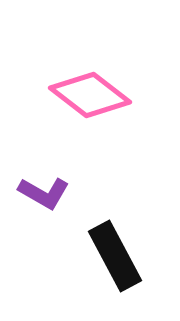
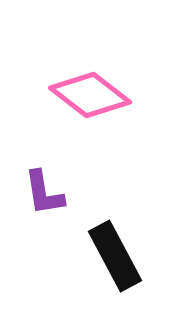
purple L-shape: rotated 51 degrees clockwise
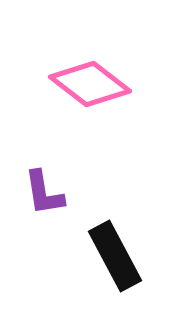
pink diamond: moved 11 px up
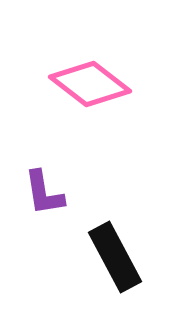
black rectangle: moved 1 px down
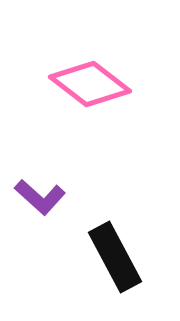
purple L-shape: moved 4 px left, 4 px down; rotated 39 degrees counterclockwise
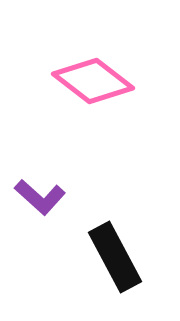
pink diamond: moved 3 px right, 3 px up
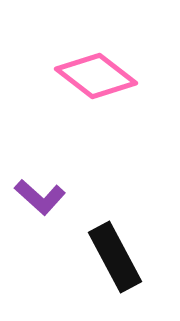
pink diamond: moved 3 px right, 5 px up
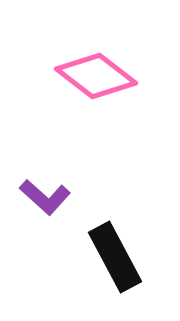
purple L-shape: moved 5 px right
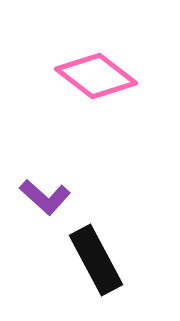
black rectangle: moved 19 px left, 3 px down
